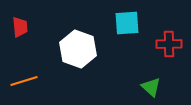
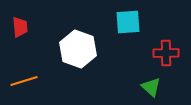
cyan square: moved 1 px right, 1 px up
red cross: moved 3 px left, 9 px down
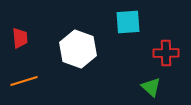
red trapezoid: moved 11 px down
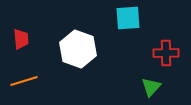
cyan square: moved 4 px up
red trapezoid: moved 1 px right, 1 px down
green triangle: rotated 30 degrees clockwise
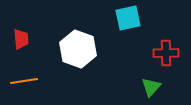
cyan square: rotated 8 degrees counterclockwise
orange line: rotated 8 degrees clockwise
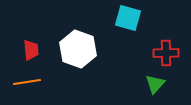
cyan square: rotated 28 degrees clockwise
red trapezoid: moved 10 px right, 11 px down
orange line: moved 3 px right, 1 px down
green triangle: moved 4 px right, 3 px up
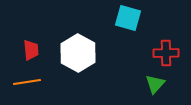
white hexagon: moved 4 px down; rotated 9 degrees clockwise
